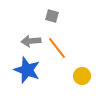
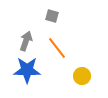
gray arrow: moved 5 px left; rotated 114 degrees clockwise
blue star: rotated 20 degrees counterclockwise
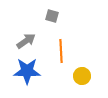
gray arrow: rotated 36 degrees clockwise
orange line: moved 4 px right, 3 px down; rotated 35 degrees clockwise
blue star: moved 1 px down
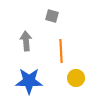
gray arrow: rotated 60 degrees counterclockwise
blue star: moved 2 px right, 10 px down
yellow circle: moved 6 px left, 2 px down
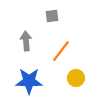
gray square: rotated 24 degrees counterclockwise
orange line: rotated 40 degrees clockwise
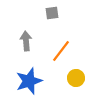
gray square: moved 3 px up
blue star: rotated 20 degrees counterclockwise
